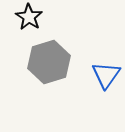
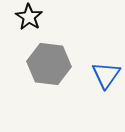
gray hexagon: moved 2 px down; rotated 24 degrees clockwise
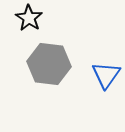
black star: moved 1 px down
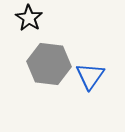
blue triangle: moved 16 px left, 1 px down
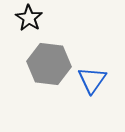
blue triangle: moved 2 px right, 4 px down
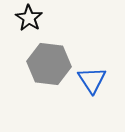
blue triangle: rotated 8 degrees counterclockwise
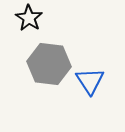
blue triangle: moved 2 px left, 1 px down
